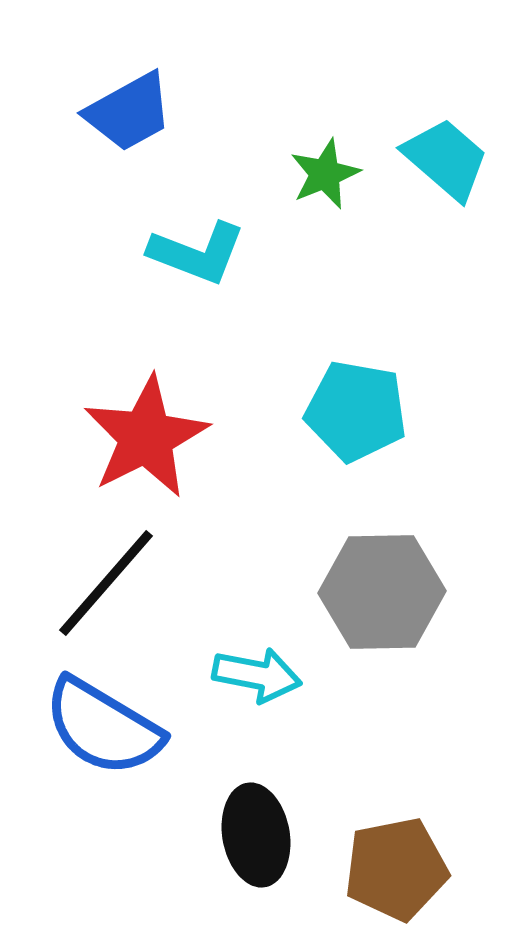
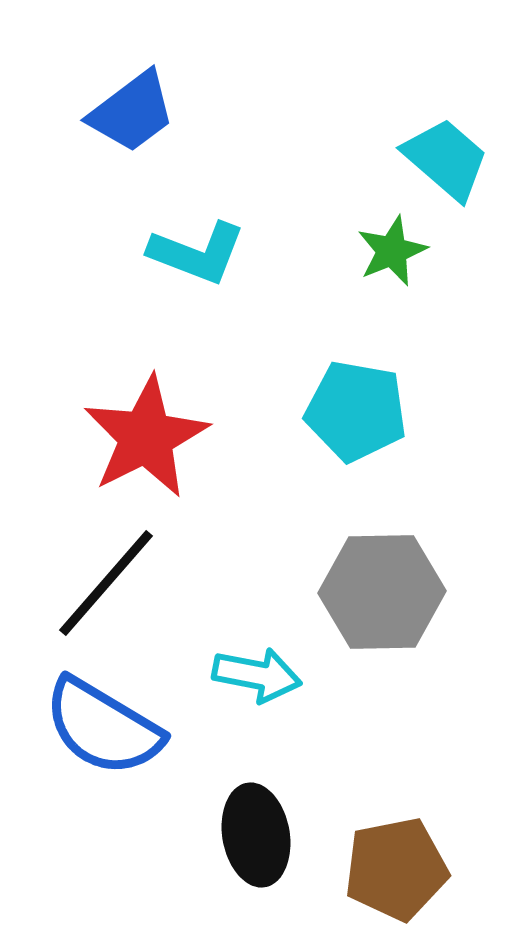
blue trapezoid: moved 3 px right; rotated 8 degrees counterclockwise
green star: moved 67 px right, 77 px down
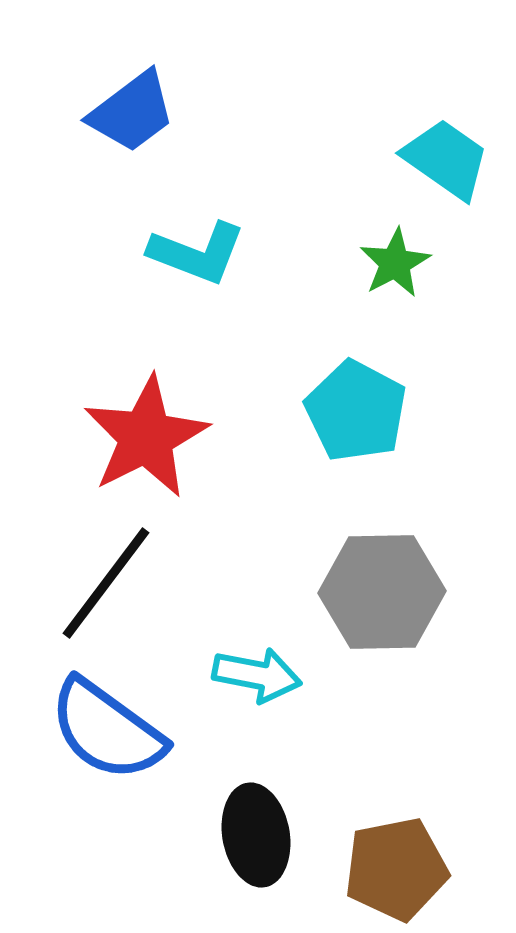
cyan trapezoid: rotated 6 degrees counterclockwise
green star: moved 3 px right, 12 px down; rotated 6 degrees counterclockwise
cyan pentagon: rotated 18 degrees clockwise
black line: rotated 4 degrees counterclockwise
blue semicircle: moved 4 px right, 3 px down; rotated 5 degrees clockwise
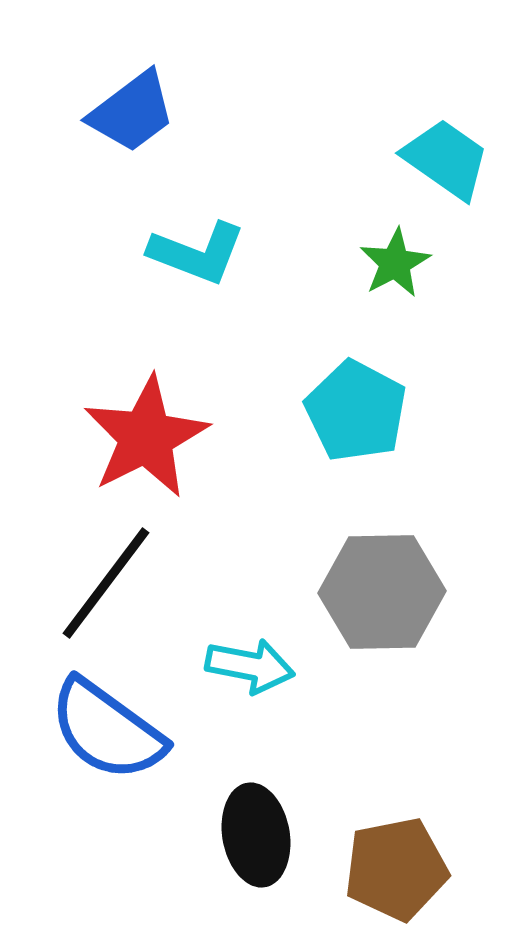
cyan arrow: moved 7 px left, 9 px up
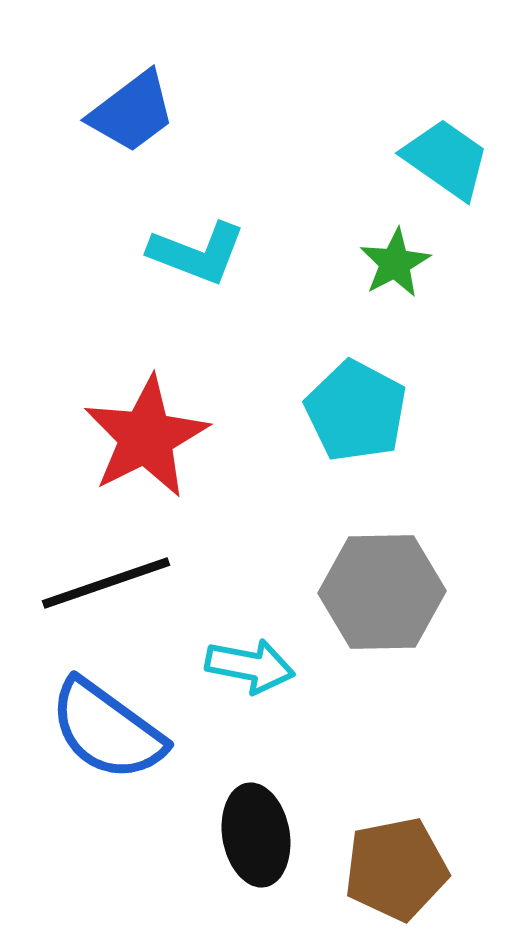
black line: rotated 34 degrees clockwise
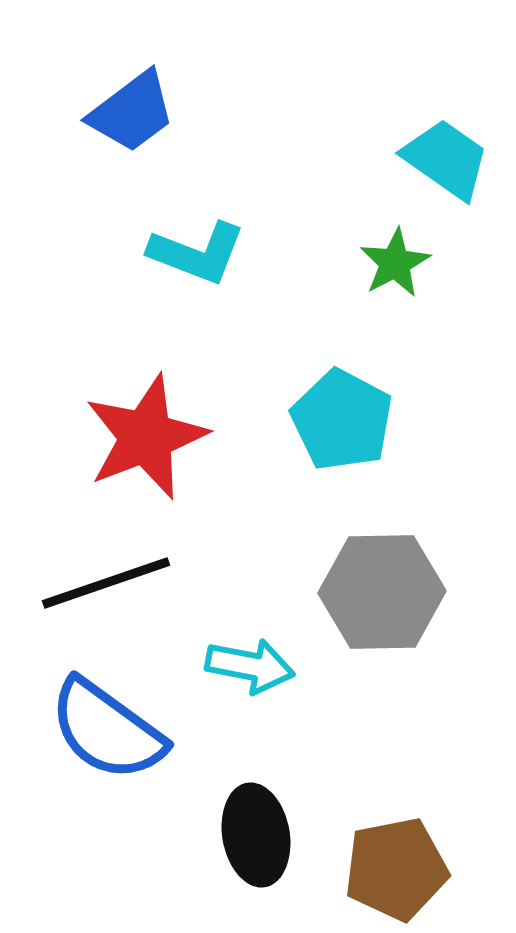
cyan pentagon: moved 14 px left, 9 px down
red star: rotated 6 degrees clockwise
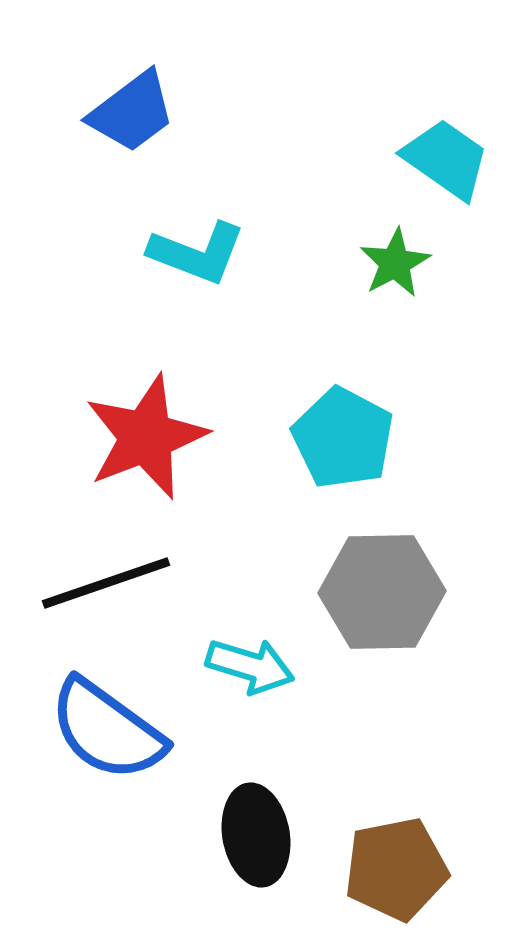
cyan pentagon: moved 1 px right, 18 px down
cyan arrow: rotated 6 degrees clockwise
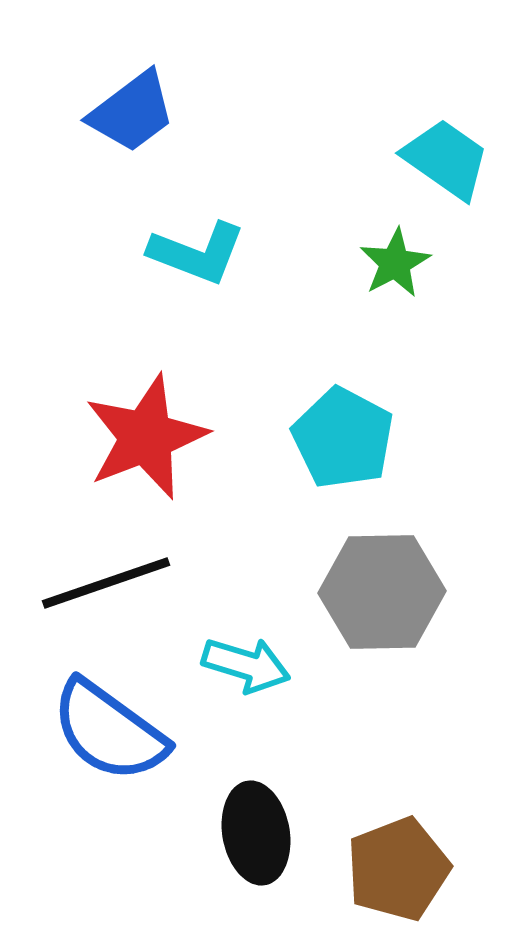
cyan arrow: moved 4 px left, 1 px up
blue semicircle: moved 2 px right, 1 px down
black ellipse: moved 2 px up
brown pentagon: moved 2 px right; rotated 10 degrees counterclockwise
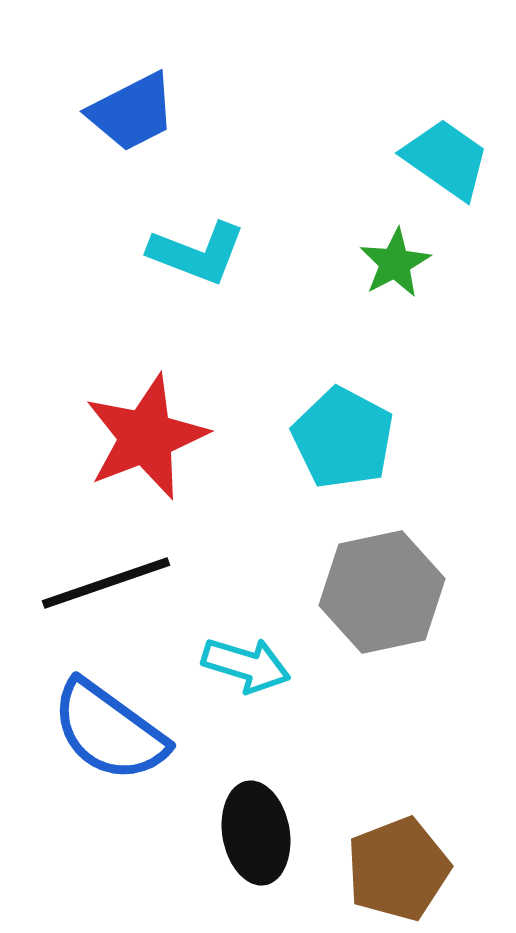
blue trapezoid: rotated 10 degrees clockwise
gray hexagon: rotated 11 degrees counterclockwise
